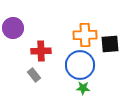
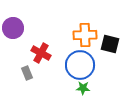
black square: rotated 18 degrees clockwise
red cross: moved 2 px down; rotated 30 degrees clockwise
gray rectangle: moved 7 px left, 2 px up; rotated 16 degrees clockwise
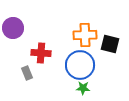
red cross: rotated 24 degrees counterclockwise
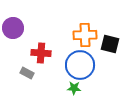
gray rectangle: rotated 40 degrees counterclockwise
green star: moved 9 px left
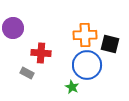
blue circle: moved 7 px right
green star: moved 2 px left, 1 px up; rotated 24 degrees clockwise
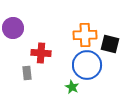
gray rectangle: rotated 56 degrees clockwise
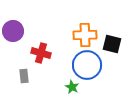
purple circle: moved 3 px down
black square: moved 2 px right
red cross: rotated 12 degrees clockwise
gray rectangle: moved 3 px left, 3 px down
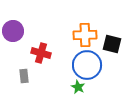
green star: moved 6 px right
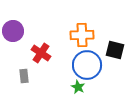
orange cross: moved 3 px left
black square: moved 3 px right, 6 px down
red cross: rotated 18 degrees clockwise
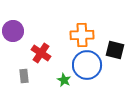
green star: moved 14 px left, 7 px up
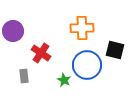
orange cross: moved 7 px up
